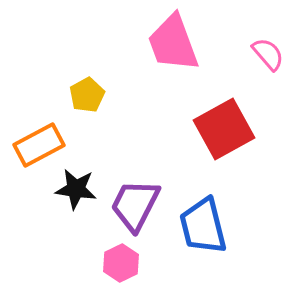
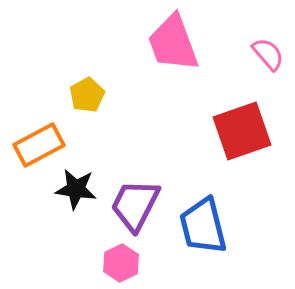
red square: moved 18 px right, 2 px down; rotated 10 degrees clockwise
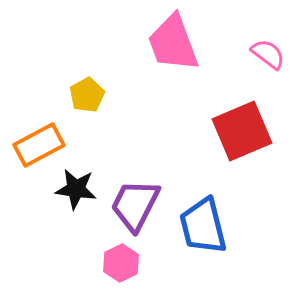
pink semicircle: rotated 12 degrees counterclockwise
red square: rotated 4 degrees counterclockwise
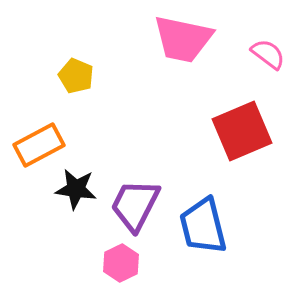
pink trapezoid: moved 10 px right, 4 px up; rotated 58 degrees counterclockwise
yellow pentagon: moved 11 px left, 19 px up; rotated 20 degrees counterclockwise
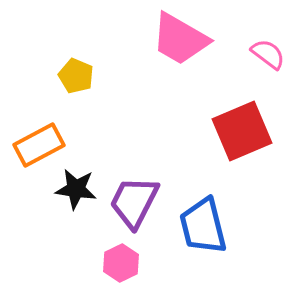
pink trapezoid: moved 3 px left; rotated 18 degrees clockwise
purple trapezoid: moved 1 px left, 3 px up
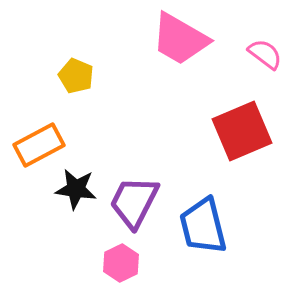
pink semicircle: moved 3 px left
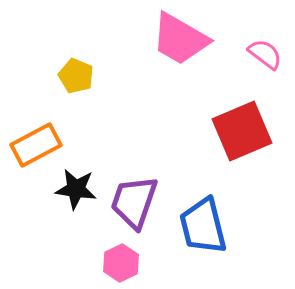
orange rectangle: moved 3 px left
purple trapezoid: rotated 8 degrees counterclockwise
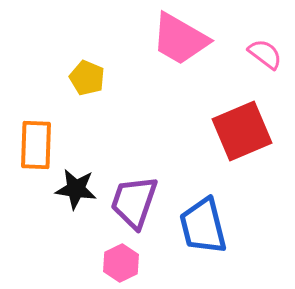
yellow pentagon: moved 11 px right, 2 px down
orange rectangle: rotated 60 degrees counterclockwise
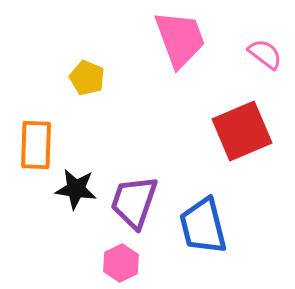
pink trapezoid: rotated 140 degrees counterclockwise
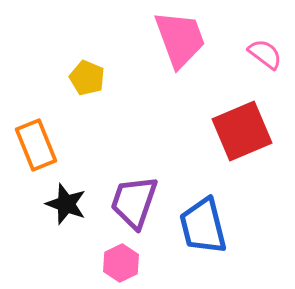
orange rectangle: rotated 24 degrees counterclockwise
black star: moved 10 px left, 15 px down; rotated 12 degrees clockwise
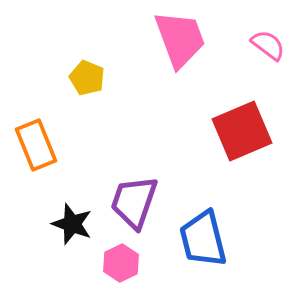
pink semicircle: moved 3 px right, 9 px up
black star: moved 6 px right, 20 px down
blue trapezoid: moved 13 px down
